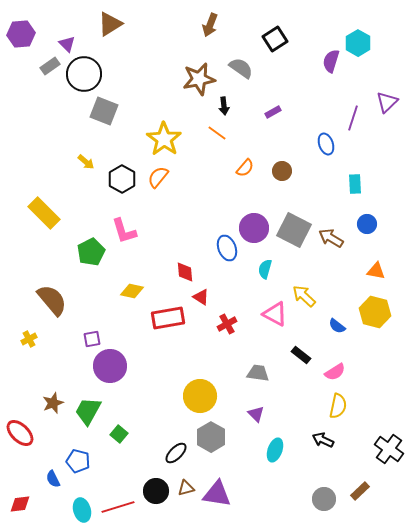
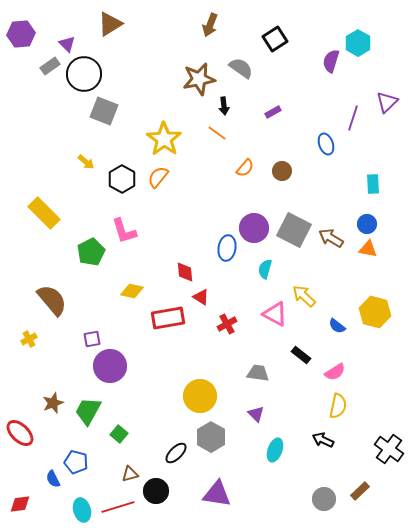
cyan rectangle at (355, 184): moved 18 px right
blue ellipse at (227, 248): rotated 30 degrees clockwise
orange triangle at (376, 271): moved 8 px left, 22 px up
blue pentagon at (78, 461): moved 2 px left, 1 px down
brown triangle at (186, 488): moved 56 px left, 14 px up
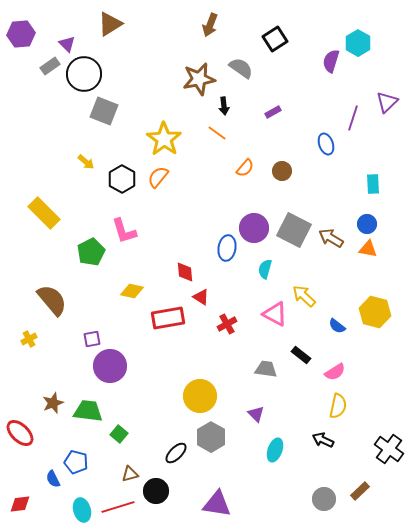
gray trapezoid at (258, 373): moved 8 px right, 4 px up
green trapezoid at (88, 411): rotated 68 degrees clockwise
purple triangle at (217, 494): moved 10 px down
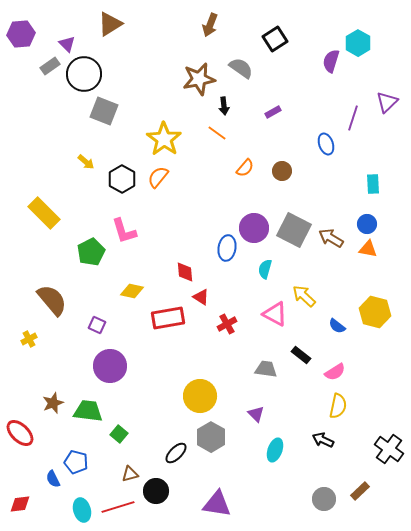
purple square at (92, 339): moved 5 px right, 14 px up; rotated 36 degrees clockwise
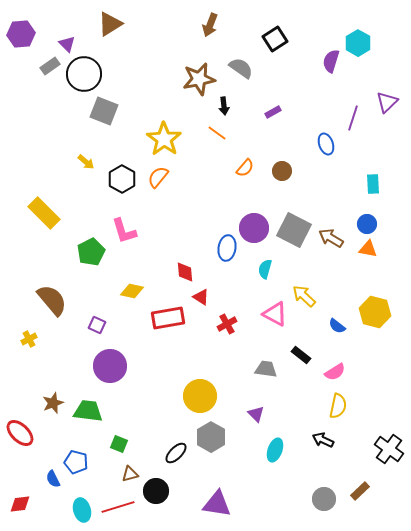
green square at (119, 434): moved 10 px down; rotated 18 degrees counterclockwise
